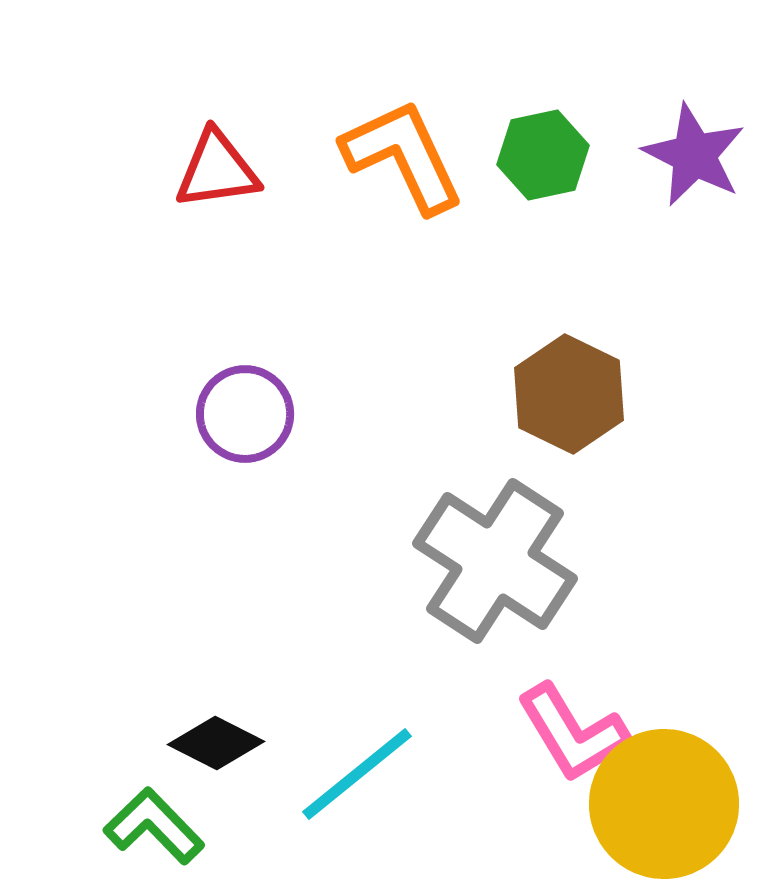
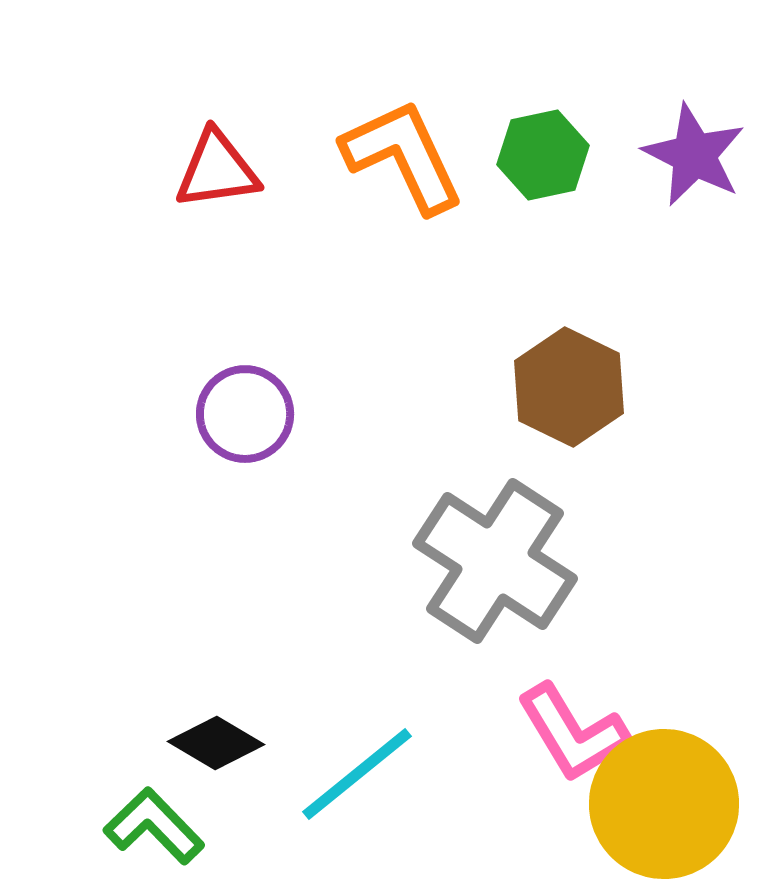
brown hexagon: moved 7 px up
black diamond: rotated 4 degrees clockwise
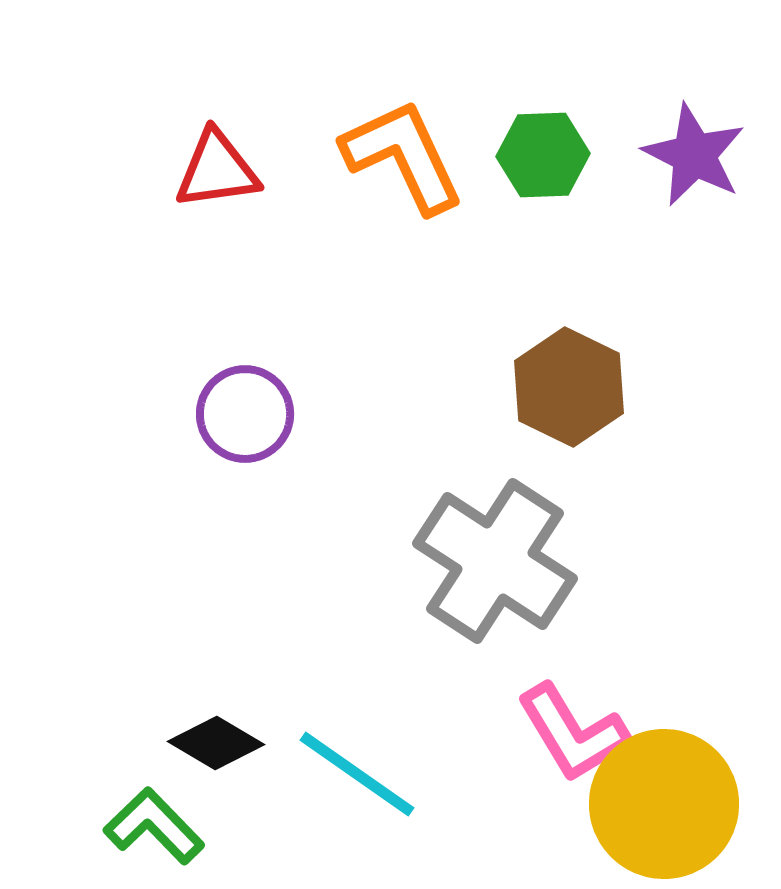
green hexagon: rotated 10 degrees clockwise
cyan line: rotated 74 degrees clockwise
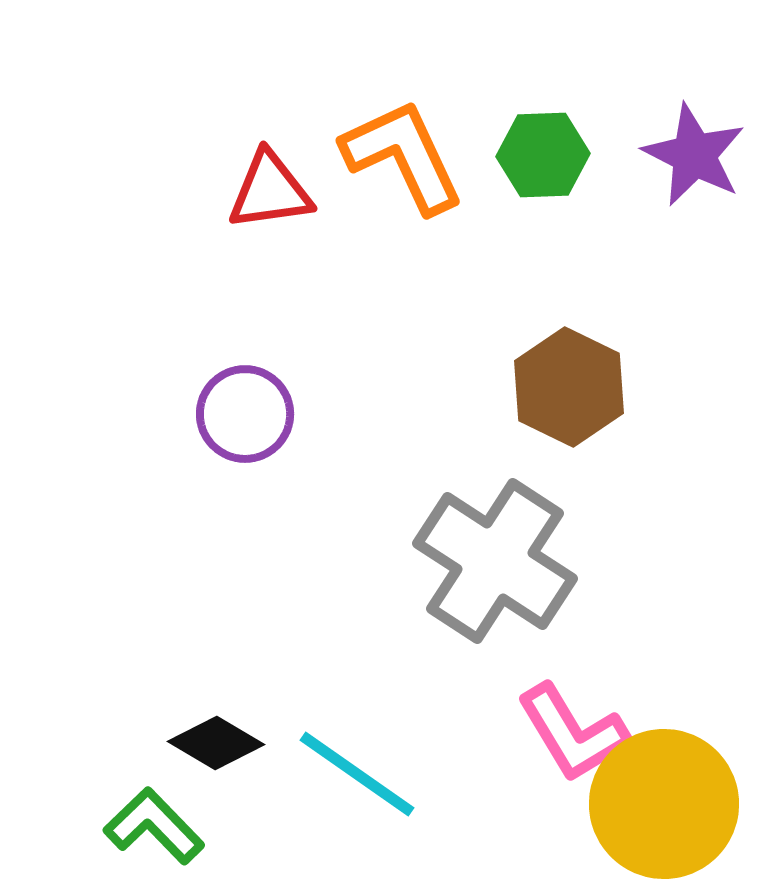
red triangle: moved 53 px right, 21 px down
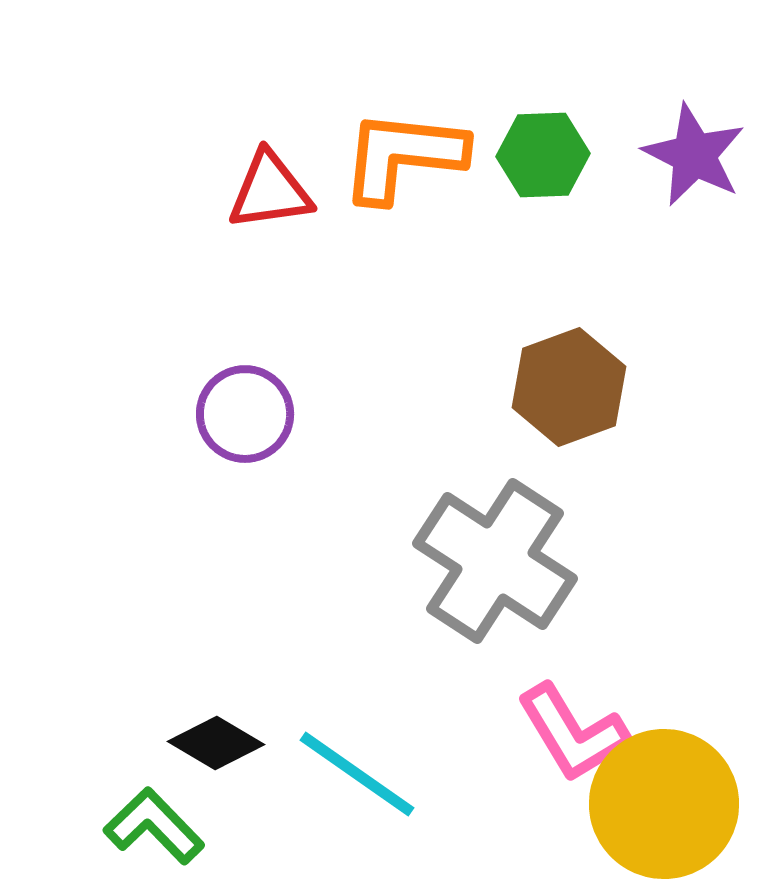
orange L-shape: rotated 59 degrees counterclockwise
brown hexagon: rotated 14 degrees clockwise
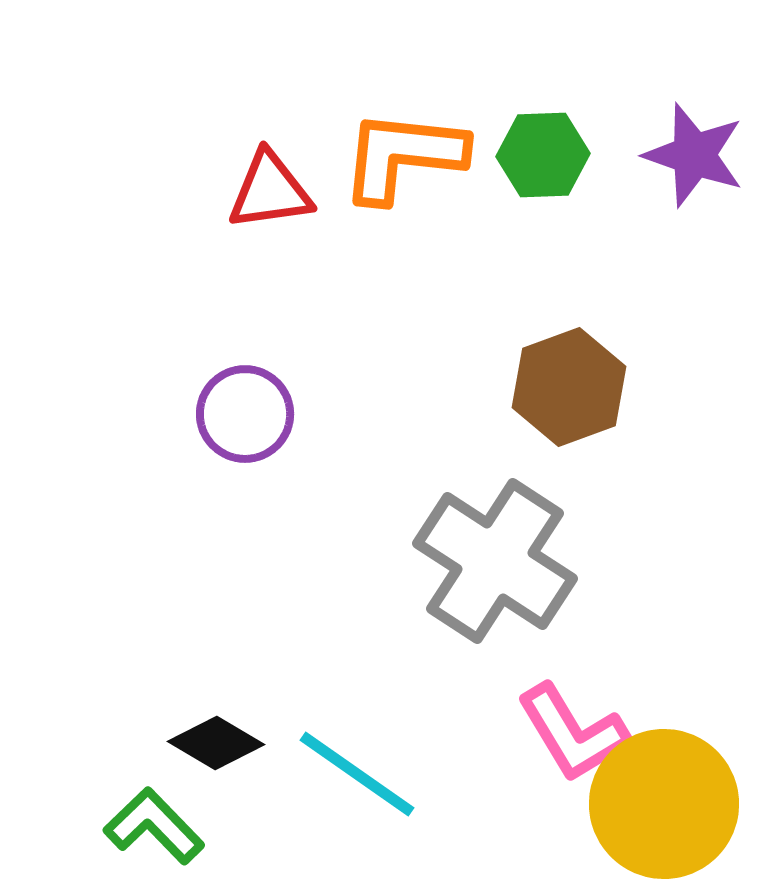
purple star: rotated 8 degrees counterclockwise
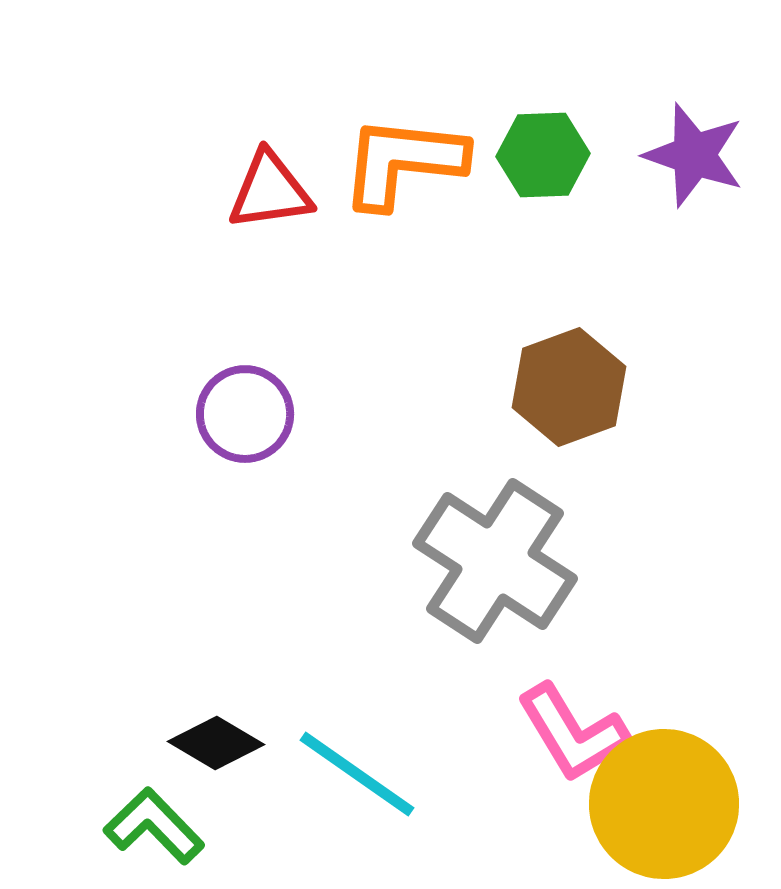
orange L-shape: moved 6 px down
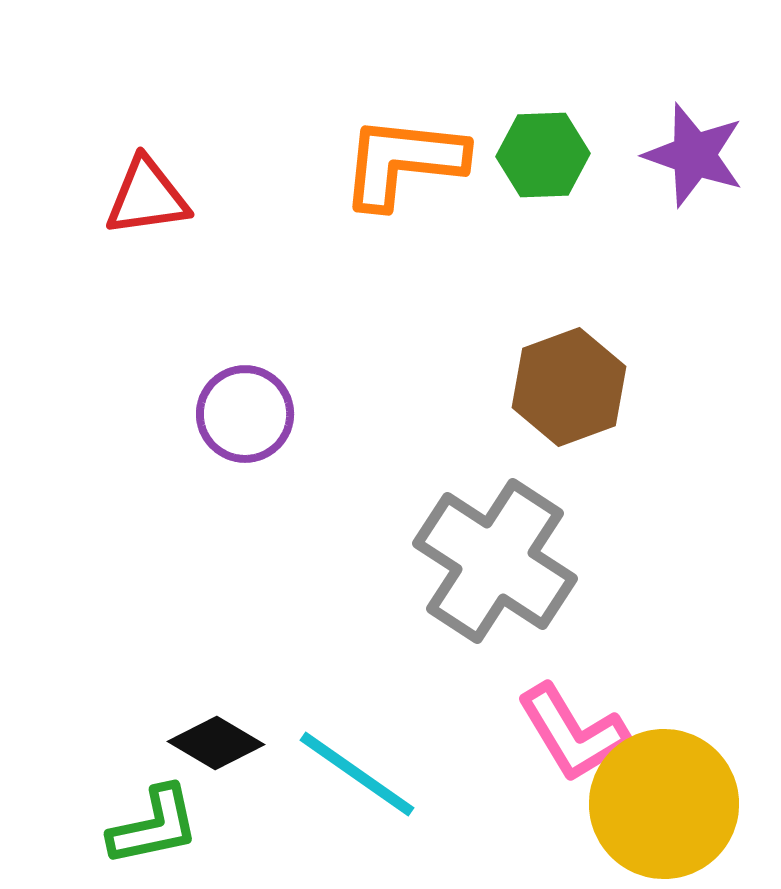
red triangle: moved 123 px left, 6 px down
green L-shape: rotated 122 degrees clockwise
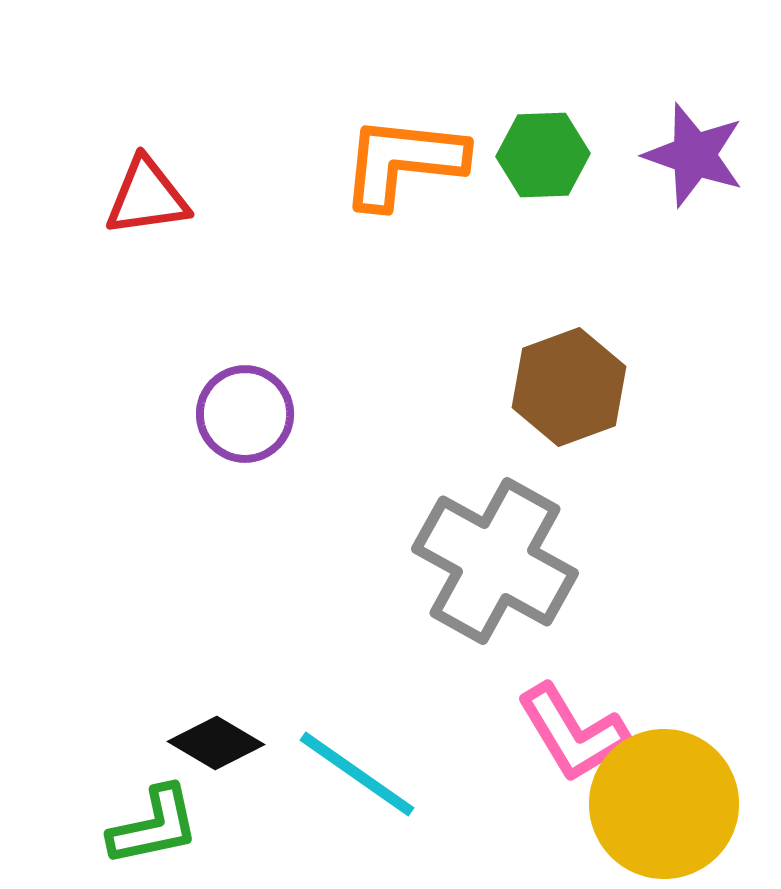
gray cross: rotated 4 degrees counterclockwise
